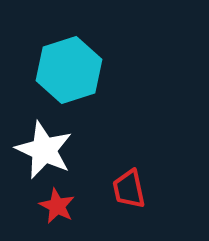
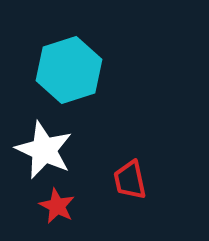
red trapezoid: moved 1 px right, 9 px up
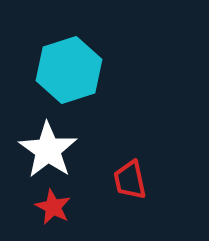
white star: moved 4 px right; rotated 10 degrees clockwise
red star: moved 4 px left, 1 px down
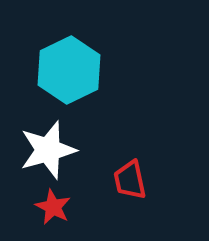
cyan hexagon: rotated 8 degrees counterclockwise
white star: rotated 22 degrees clockwise
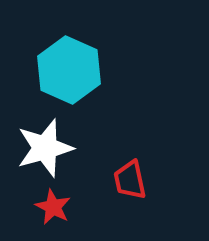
cyan hexagon: rotated 10 degrees counterclockwise
white star: moved 3 px left, 2 px up
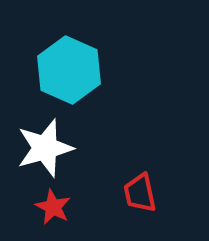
red trapezoid: moved 10 px right, 13 px down
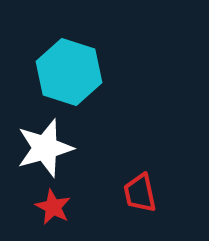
cyan hexagon: moved 2 px down; rotated 6 degrees counterclockwise
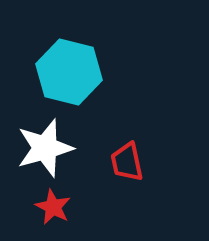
cyan hexagon: rotated 4 degrees counterclockwise
red trapezoid: moved 13 px left, 31 px up
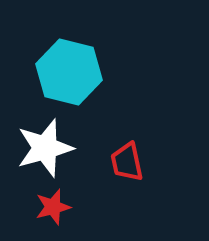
red star: rotated 30 degrees clockwise
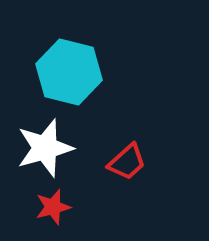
red trapezoid: rotated 120 degrees counterclockwise
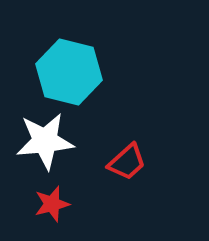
white star: moved 7 px up; rotated 10 degrees clockwise
red star: moved 1 px left, 3 px up
